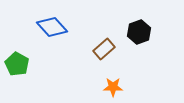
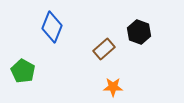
blue diamond: rotated 64 degrees clockwise
black hexagon: rotated 20 degrees counterclockwise
green pentagon: moved 6 px right, 7 px down
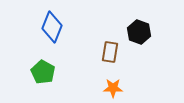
brown rectangle: moved 6 px right, 3 px down; rotated 40 degrees counterclockwise
green pentagon: moved 20 px right, 1 px down
orange star: moved 1 px down
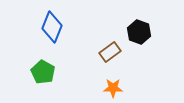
brown rectangle: rotated 45 degrees clockwise
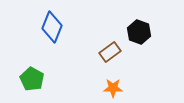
green pentagon: moved 11 px left, 7 px down
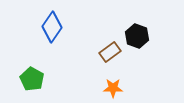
blue diamond: rotated 12 degrees clockwise
black hexagon: moved 2 px left, 4 px down
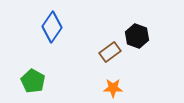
green pentagon: moved 1 px right, 2 px down
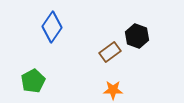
green pentagon: rotated 15 degrees clockwise
orange star: moved 2 px down
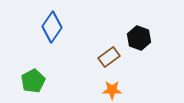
black hexagon: moved 2 px right, 2 px down
brown rectangle: moved 1 px left, 5 px down
orange star: moved 1 px left
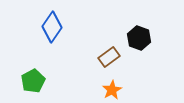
orange star: rotated 30 degrees counterclockwise
